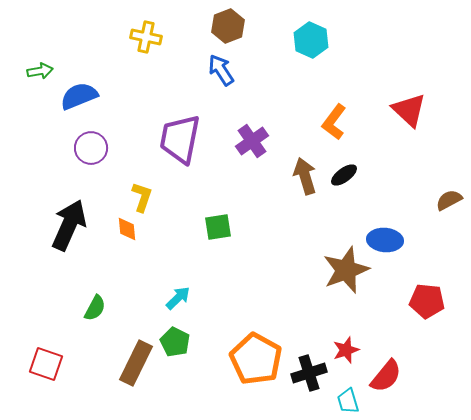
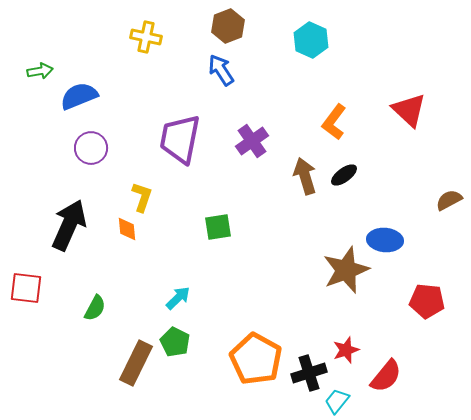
red square: moved 20 px left, 76 px up; rotated 12 degrees counterclockwise
cyan trapezoid: moved 11 px left; rotated 56 degrees clockwise
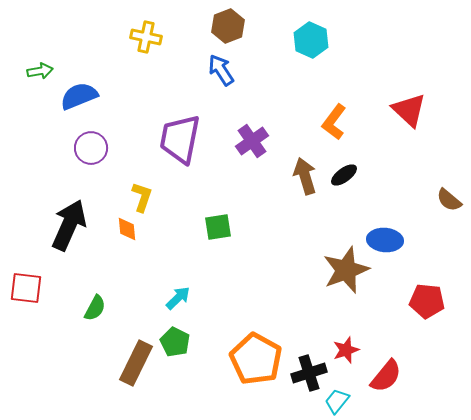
brown semicircle: rotated 112 degrees counterclockwise
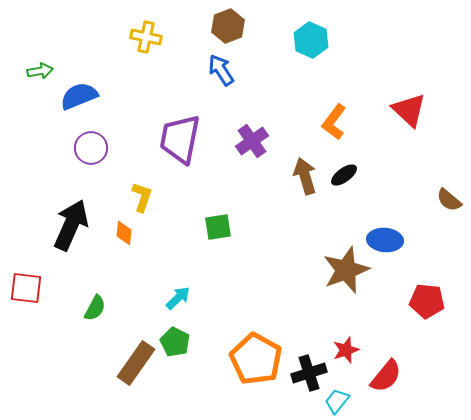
black arrow: moved 2 px right
orange diamond: moved 3 px left, 4 px down; rotated 10 degrees clockwise
brown rectangle: rotated 9 degrees clockwise
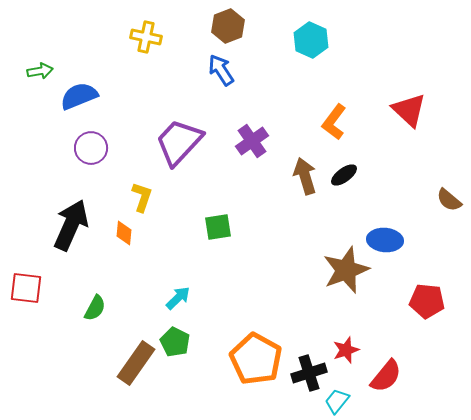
purple trapezoid: moved 1 px left, 3 px down; rotated 32 degrees clockwise
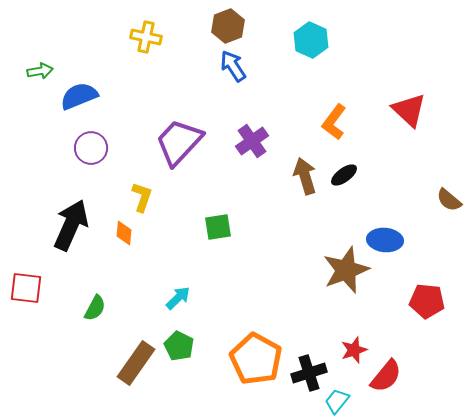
blue arrow: moved 12 px right, 4 px up
green pentagon: moved 4 px right, 4 px down
red star: moved 8 px right
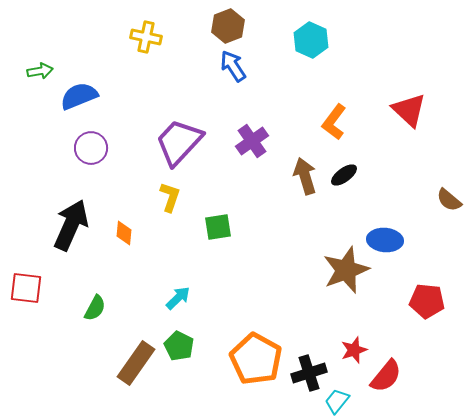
yellow L-shape: moved 28 px right
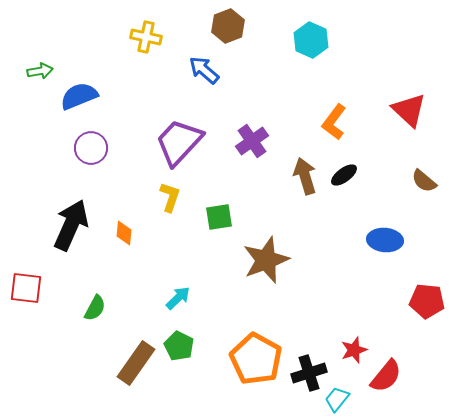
blue arrow: moved 29 px left, 4 px down; rotated 16 degrees counterclockwise
brown semicircle: moved 25 px left, 19 px up
green square: moved 1 px right, 10 px up
brown star: moved 80 px left, 10 px up
cyan trapezoid: moved 2 px up
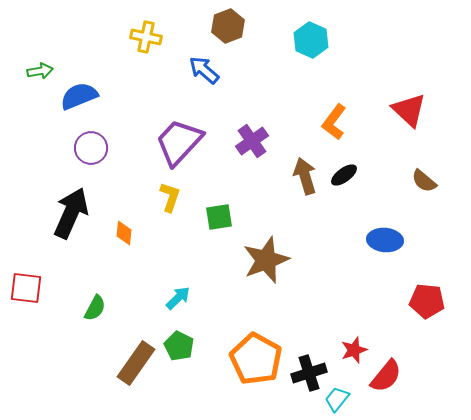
black arrow: moved 12 px up
